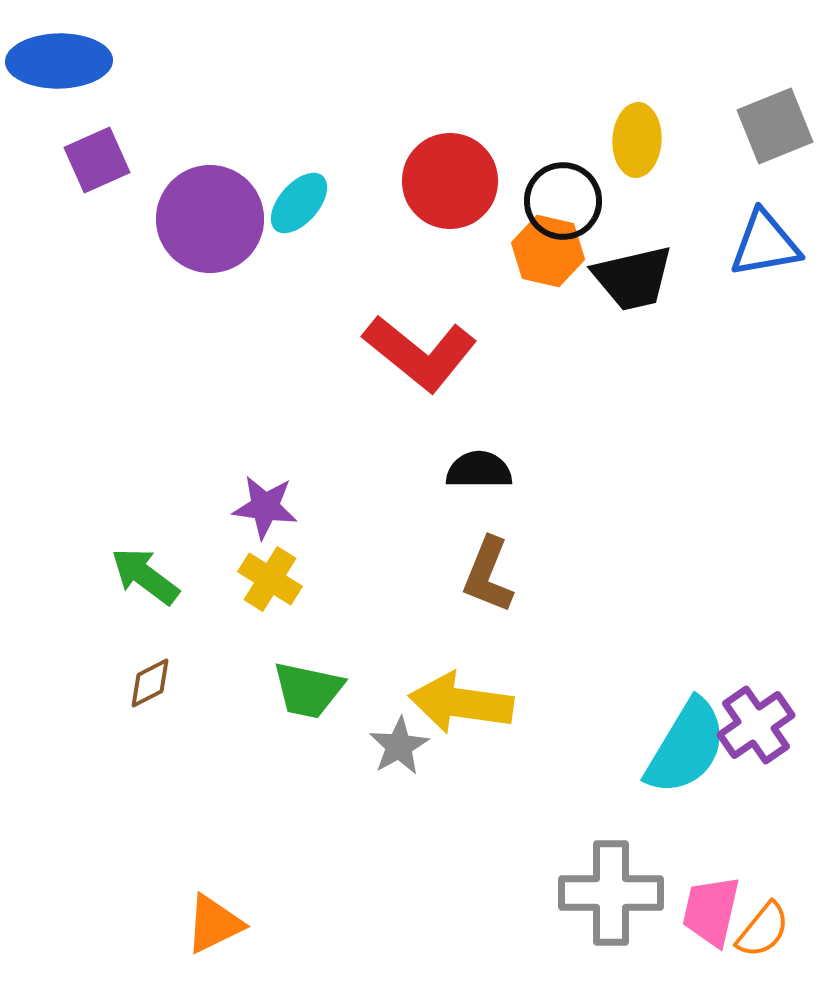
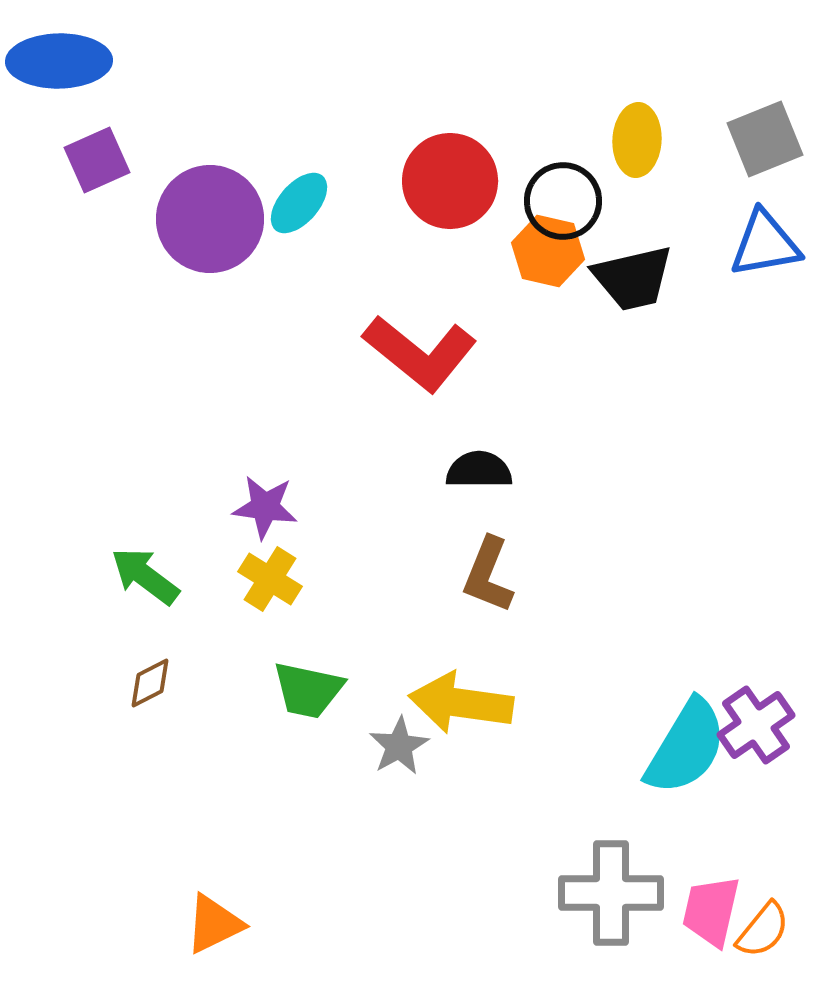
gray square: moved 10 px left, 13 px down
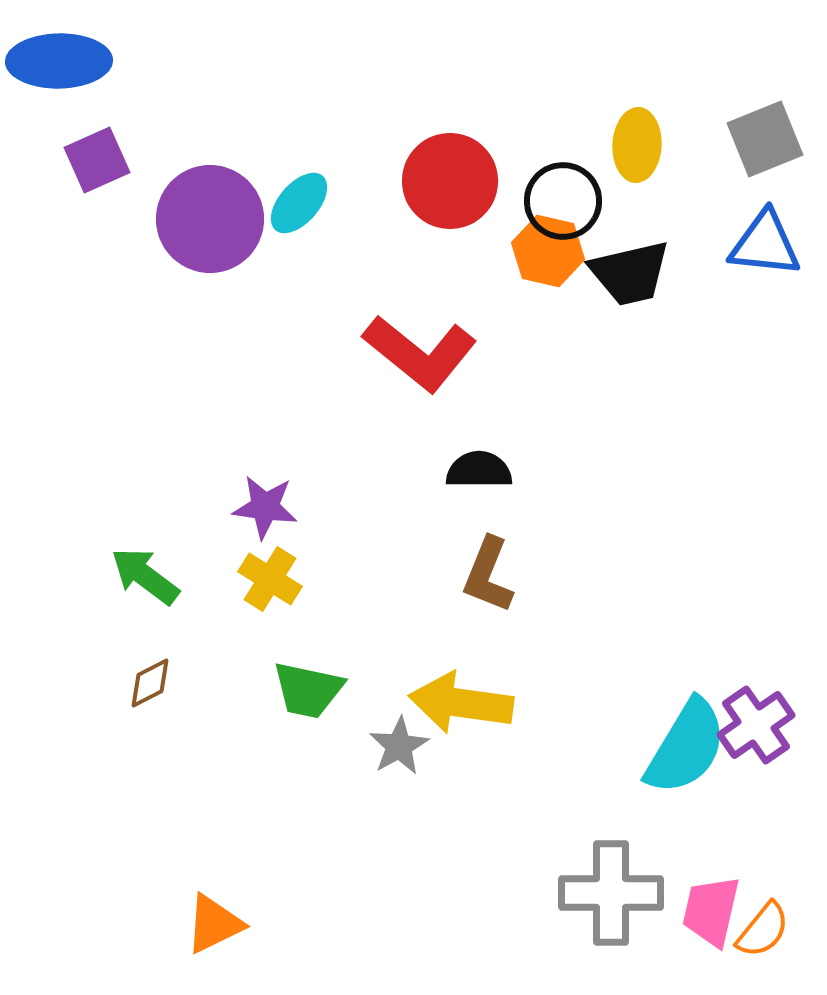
yellow ellipse: moved 5 px down
blue triangle: rotated 16 degrees clockwise
black trapezoid: moved 3 px left, 5 px up
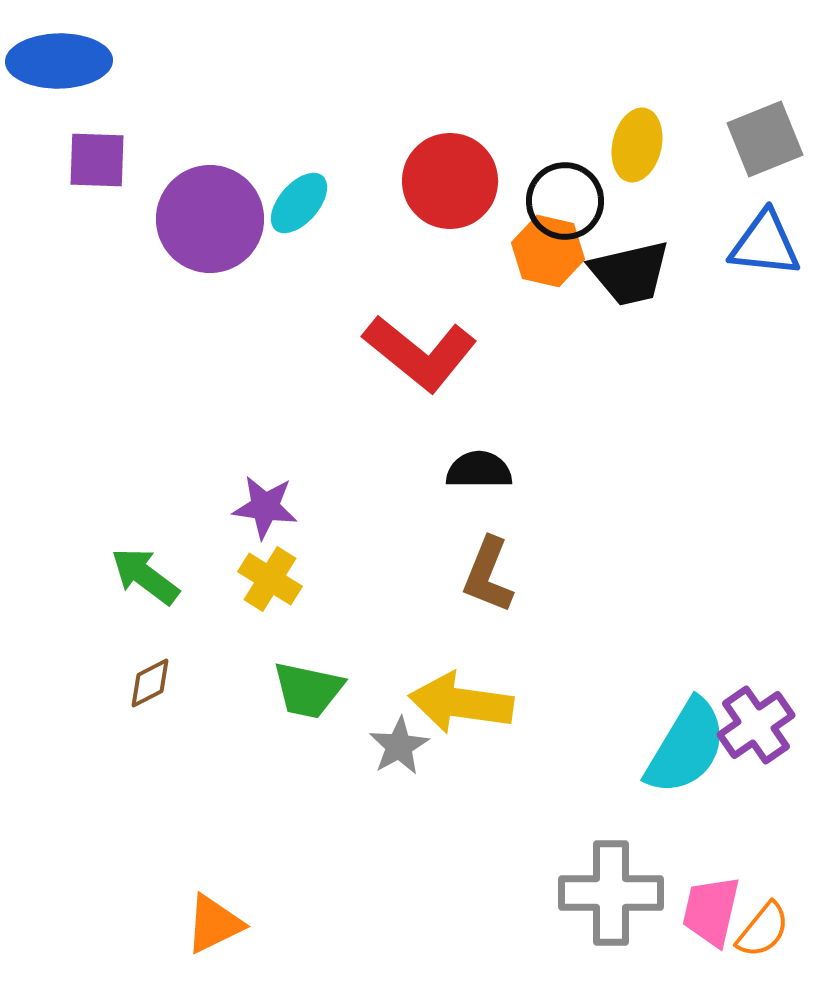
yellow ellipse: rotated 10 degrees clockwise
purple square: rotated 26 degrees clockwise
black circle: moved 2 px right
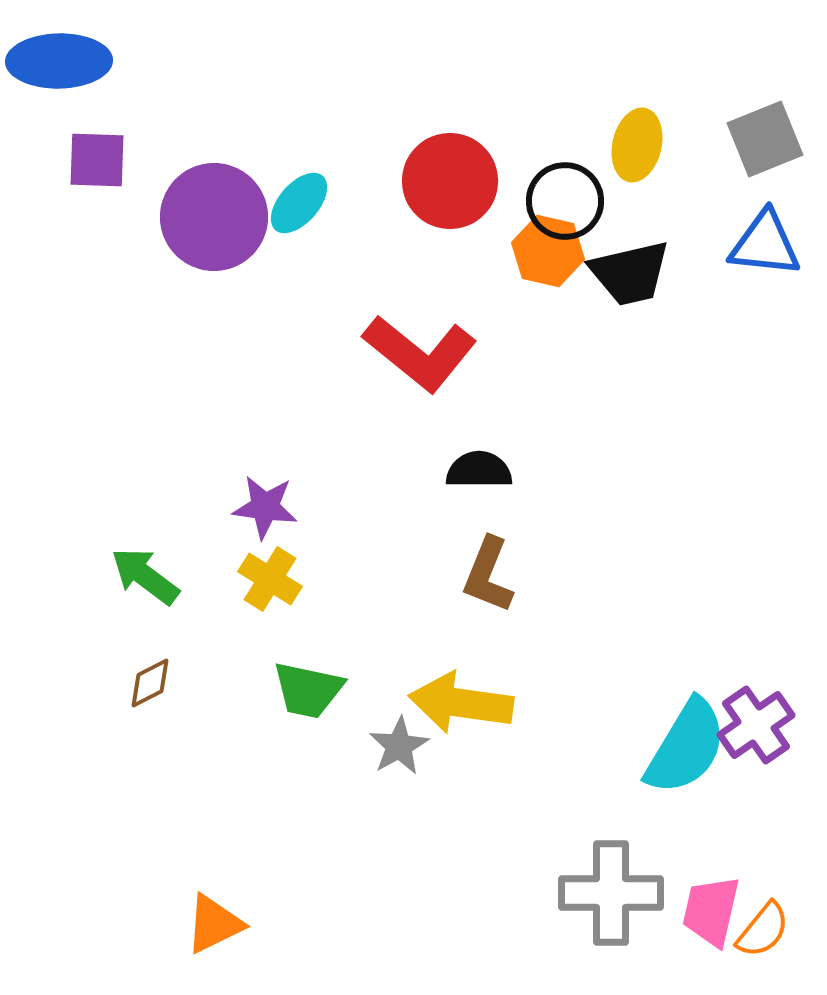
purple circle: moved 4 px right, 2 px up
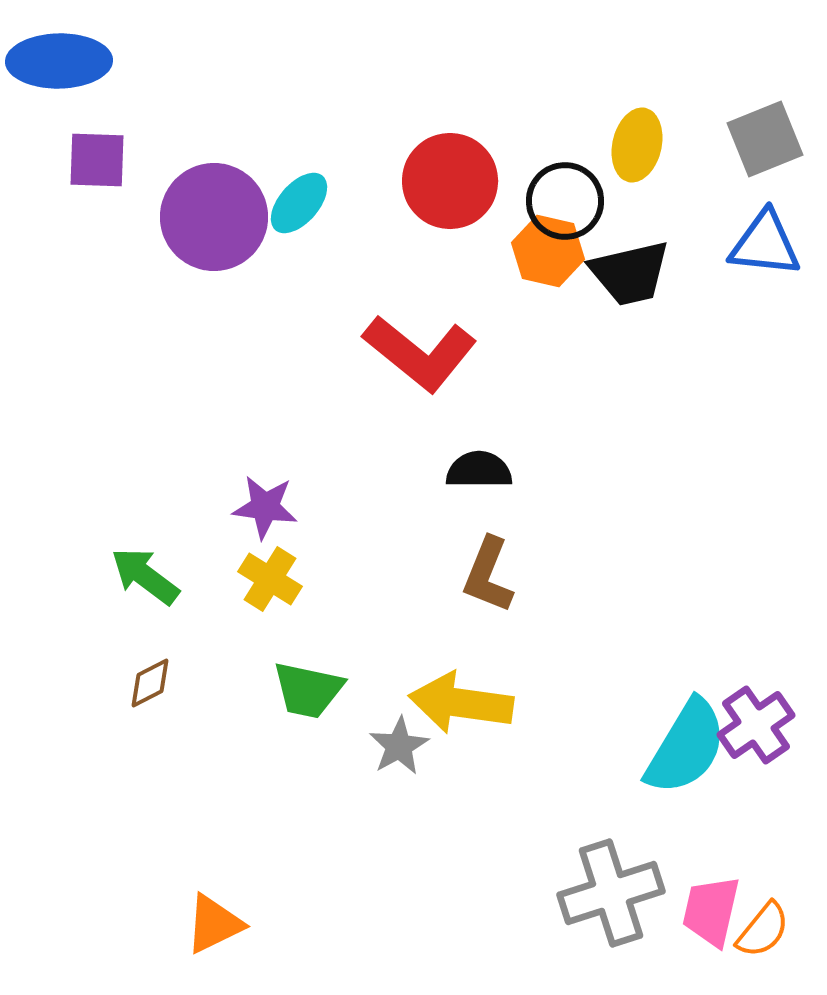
gray cross: rotated 18 degrees counterclockwise
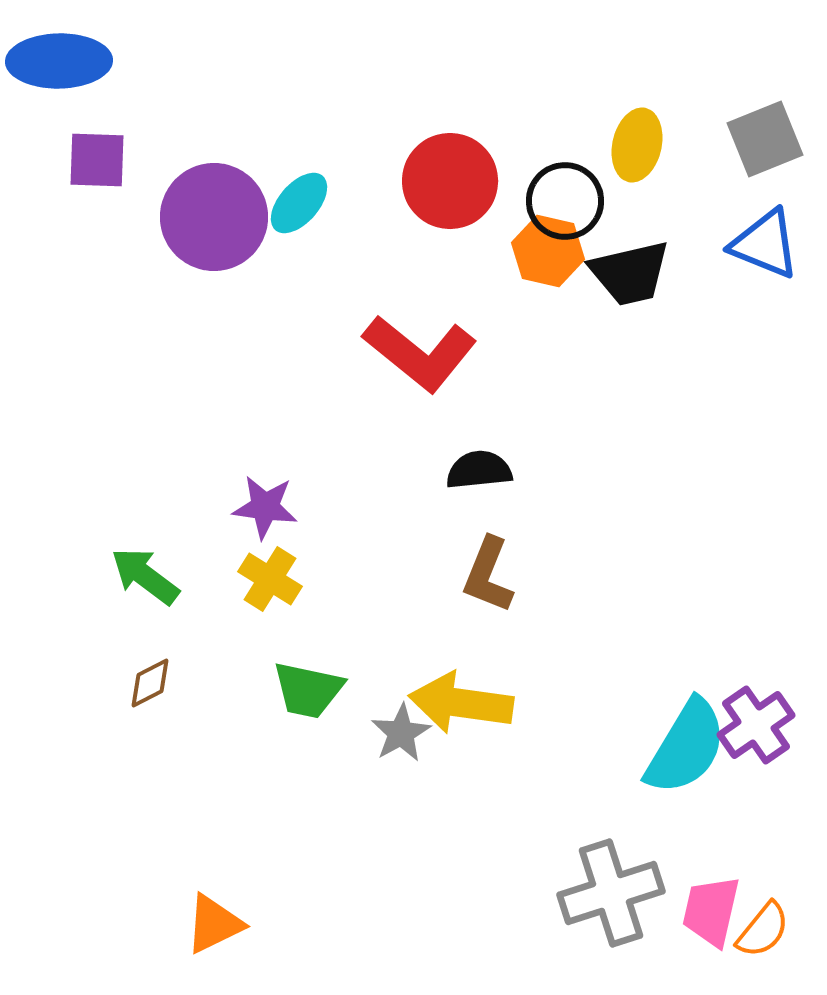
blue triangle: rotated 16 degrees clockwise
black semicircle: rotated 6 degrees counterclockwise
gray star: moved 2 px right, 13 px up
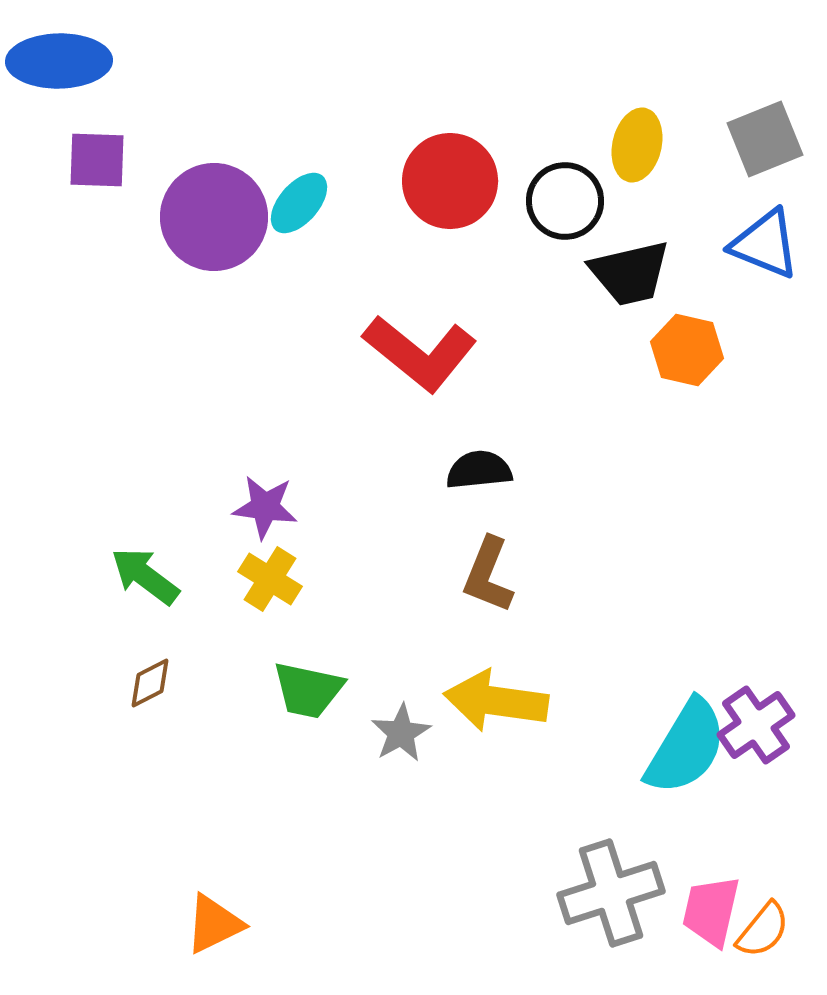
orange hexagon: moved 139 px right, 99 px down
yellow arrow: moved 35 px right, 2 px up
